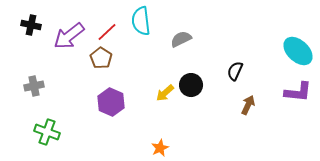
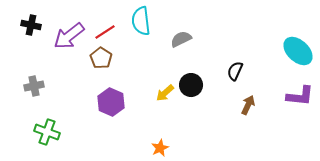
red line: moved 2 px left; rotated 10 degrees clockwise
purple L-shape: moved 2 px right, 4 px down
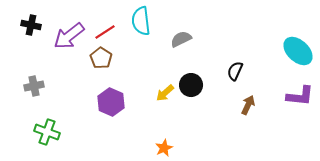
orange star: moved 4 px right
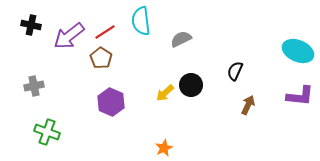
cyan ellipse: rotated 20 degrees counterclockwise
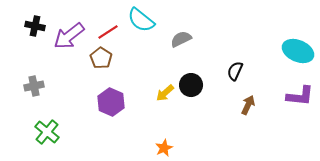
cyan semicircle: moved 1 px up; rotated 44 degrees counterclockwise
black cross: moved 4 px right, 1 px down
red line: moved 3 px right
green cross: rotated 20 degrees clockwise
